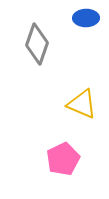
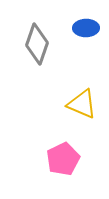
blue ellipse: moved 10 px down
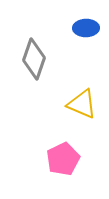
gray diamond: moved 3 px left, 15 px down
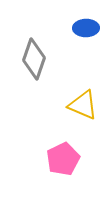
yellow triangle: moved 1 px right, 1 px down
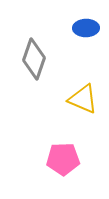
yellow triangle: moved 6 px up
pink pentagon: rotated 24 degrees clockwise
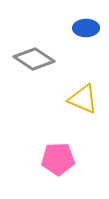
gray diamond: rotated 75 degrees counterclockwise
pink pentagon: moved 5 px left
